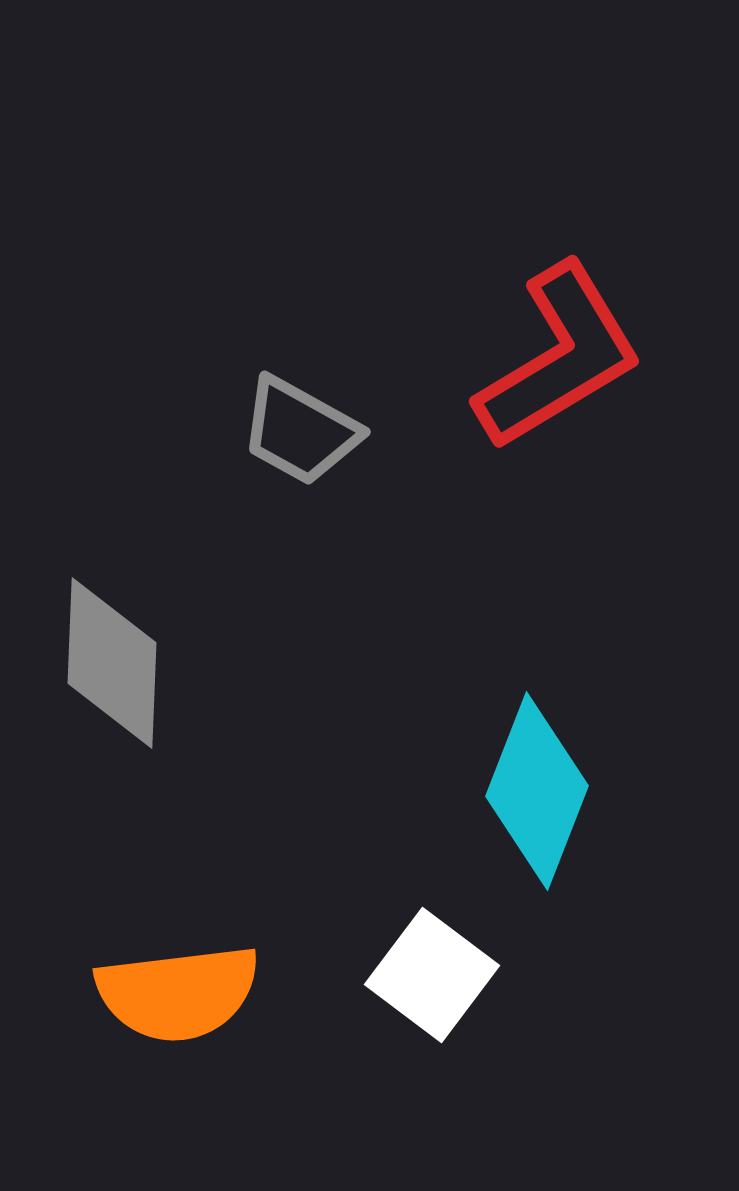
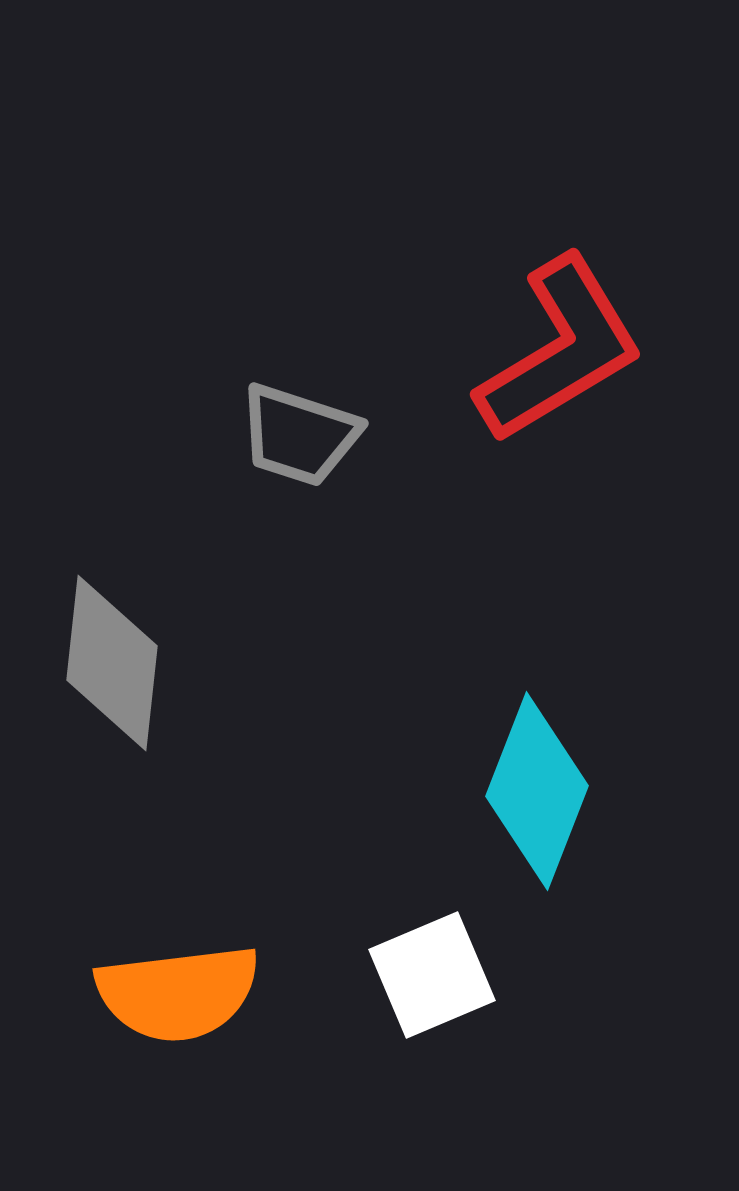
red L-shape: moved 1 px right, 7 px up
gray trapezoid: moved 1 px left, 4 px down; rotated 11 degrees counterclockwise
gray diamond: rotated 4 degrees clockwise
white square: rotated 30 degrees clockwise
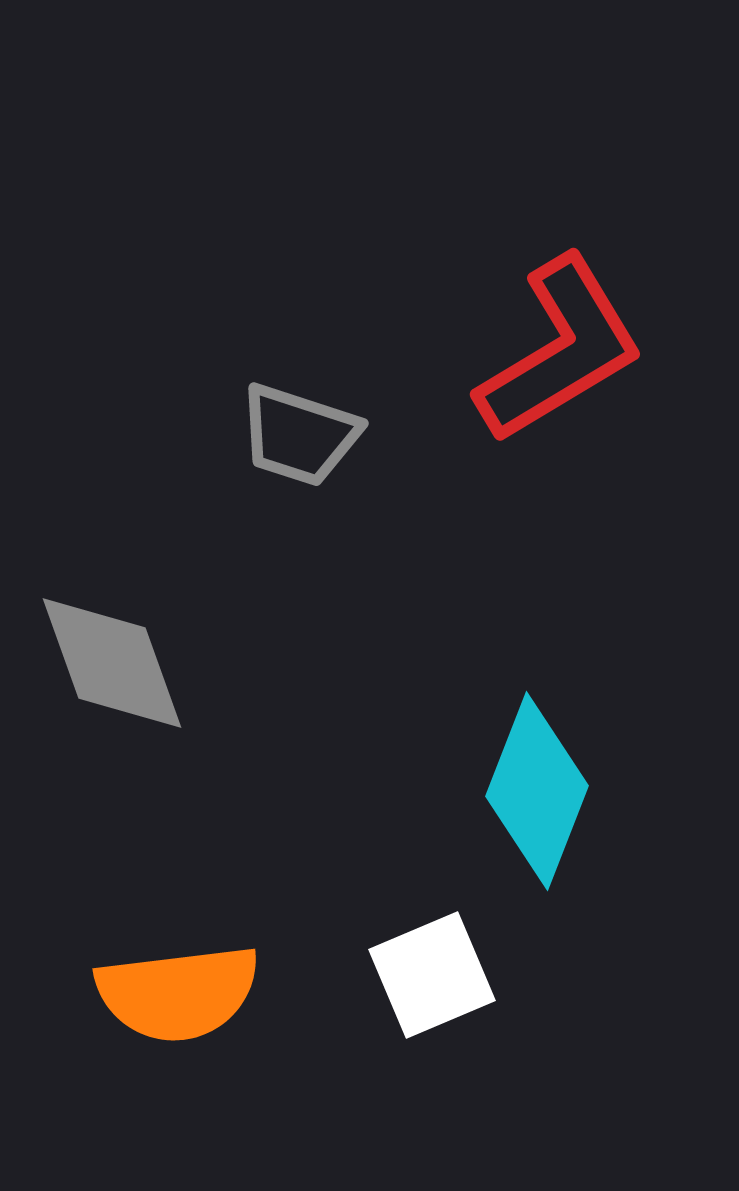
gray diamond: rotated 26 degrees counterclockwise
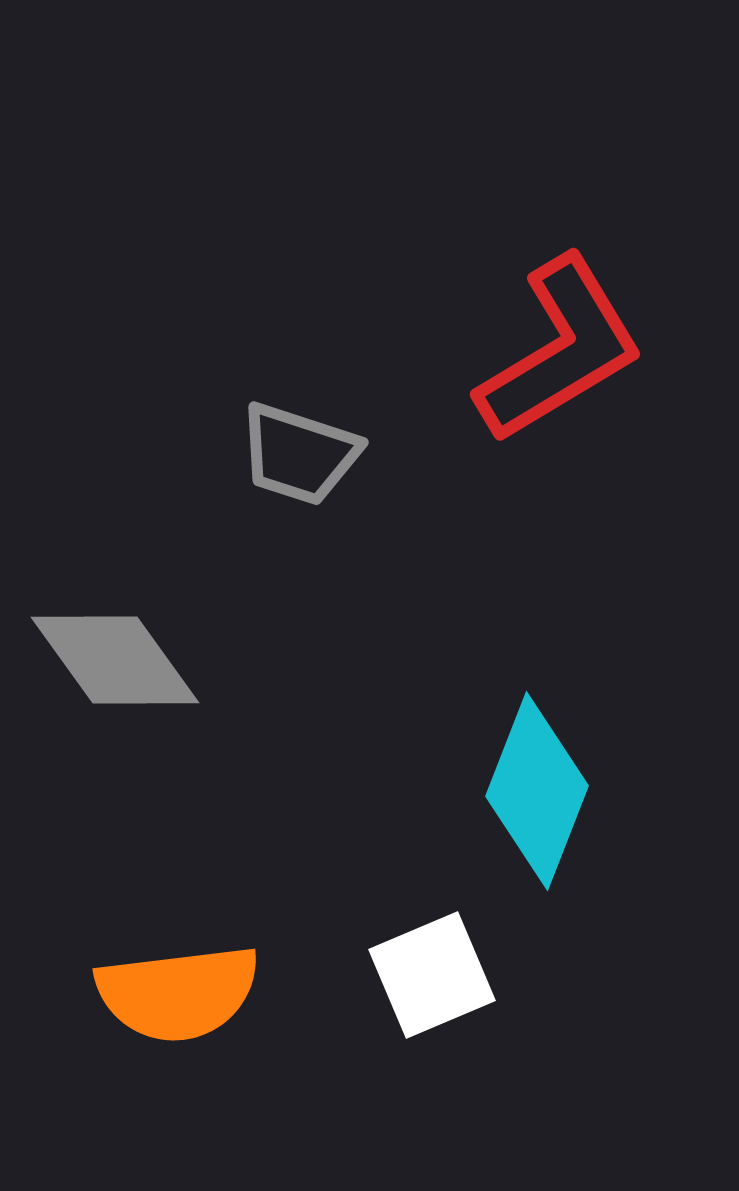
gray trapezoid: moved 19 px down
gray diamond: moved 3 px right, 3 px up; rotated 16 degrees counterclockwise
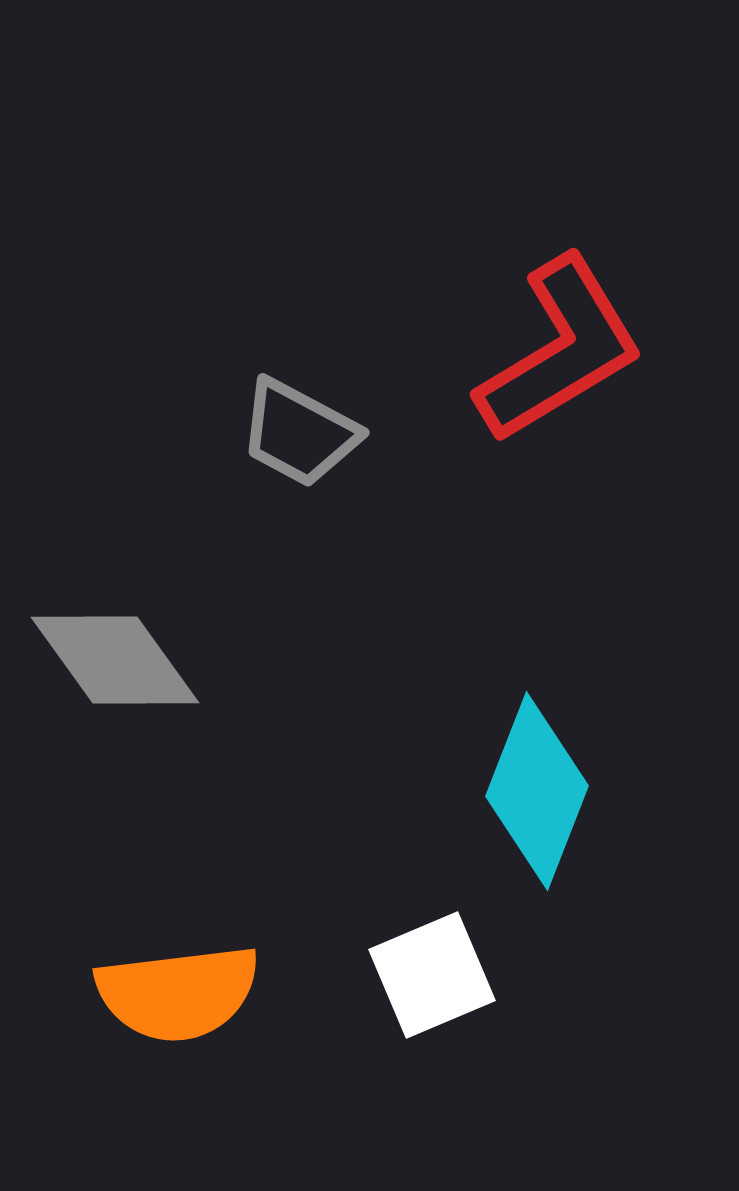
gray trapezoid: moved 21 px up; rotated 10 degrees clockwise
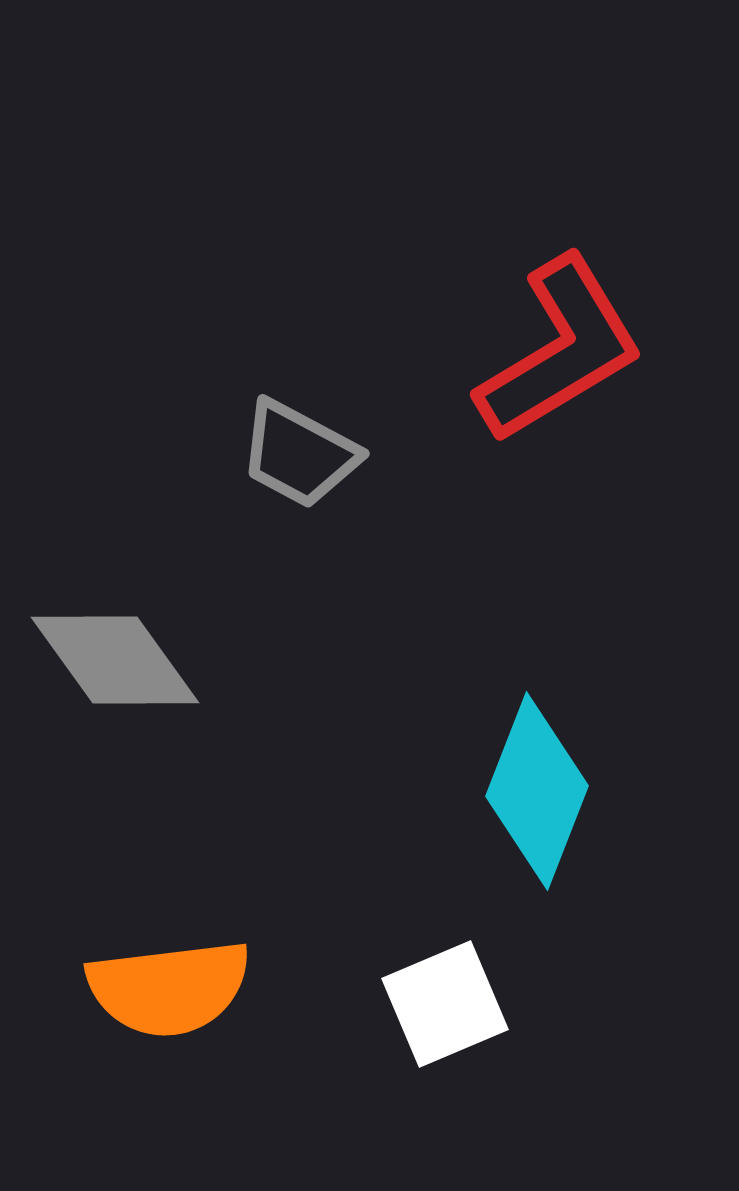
gray trapezoid: moved 21 px down
white square: moved 13 px right, 29 px down
orange semicircle: moved 9 px left, 5 px up
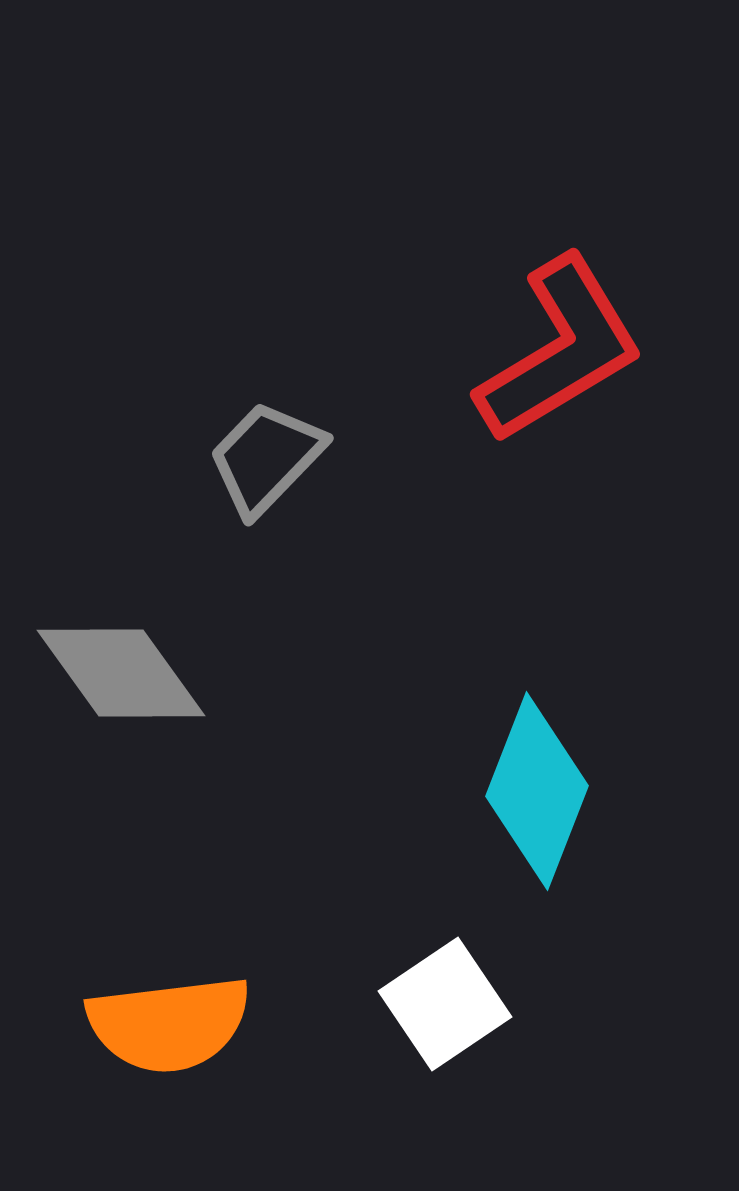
gray trapezoid: moved 33 px left, 4 px down; rotated 106 degrees clockwise
gray diamond: moved 6 px right, 13 px down
orange semicircle: moved 36 px down
white square: rotated 11 degrees counterclockwise
